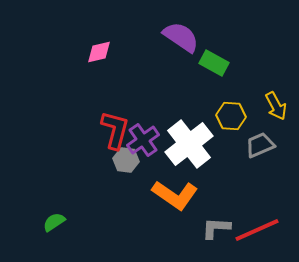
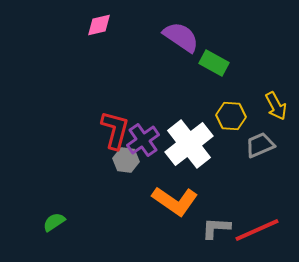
pink diamond: moved 27 px up
orange L-shape: moved 6 px down
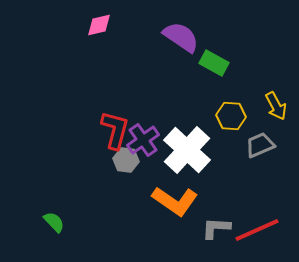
white cross: moved 2 px left, 6 px down; rotated 9 degrees counterclockwise
green semicircle: rotated 80 degrees clockwise
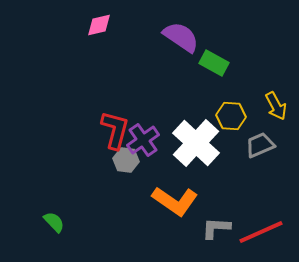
white cross: moved 9 px right, 7 px up
red line: moved 4 px right, 2 px down
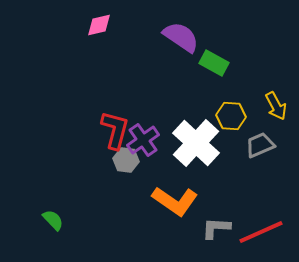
green semicircle: moved 1 px left, 2 px up
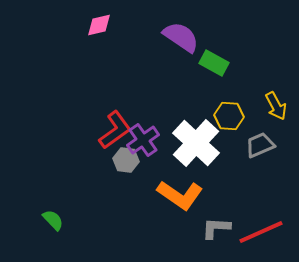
yellow hexagon: moved 2 px left
red L-shape: rotated 39 degrees clockwise
orange L-shape: moved 5 px right, 6 px up
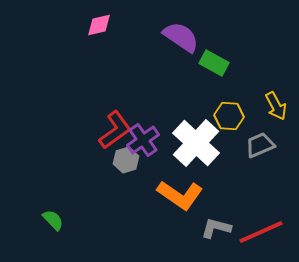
gray hexagon: rotated 25 degrees counterclockwise
gray L-shape: rotated 12 degrees clockwise
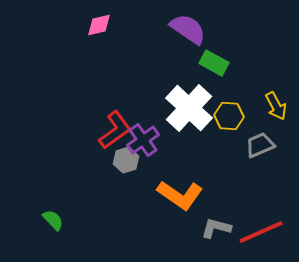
purple semicircle: moved 7 px right, 8 px up
white cross: moved 7 px left, 35 px up
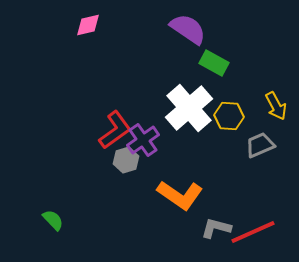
pink diamond: moved 11 px left
white cross: rotated 6 degrees clockwise
red line: moved 8 px left
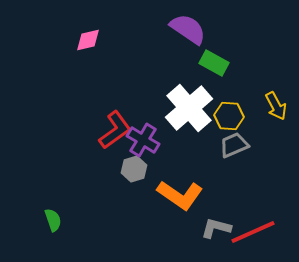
pink diamond: moved 15 px down
purple cross: rotated 24 degrees counterclockwise
gray trapezoid: moved 26 px left
gray hexagon: moved 8 px right, 9 px down
green semicircle: rotated 25 degrees clockwise
